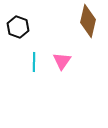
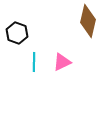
black hexagon: moved 1 px left, 6 px down
pink triangle: moved 1 px down; rotated 30 degrees clockwise
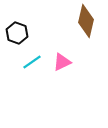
brown diamond: moved 2 px left
cyan line: moved 2 px left; rotated 54 degrees clockwise
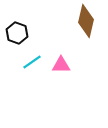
pink triangle: moved 1 px left, 3 px down; rotated 24 degrees clockwise
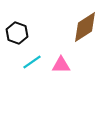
brown diamond: moved 1 px left, 6 px down; rotated 44 degrees clockwise
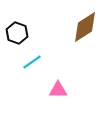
pink triangle: moved 3 px left, 25 px down
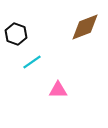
brown diamond: rotated 12 degrees clockwise
black hexagon: moved 1 px left, 1 px down
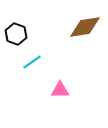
brown diamond: rotated 12 degrees clockwise
pink triangle: moved 2 px right
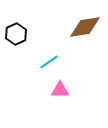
black hexagon: rotated 15 degrees clockwise
cyan line: moved 17 px right
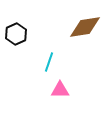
cyan line: rotated 36 degrees counterclockwise
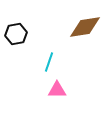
black hexagon: rotated 15 degrees clockwise
pink triangle: moved 3 px left
